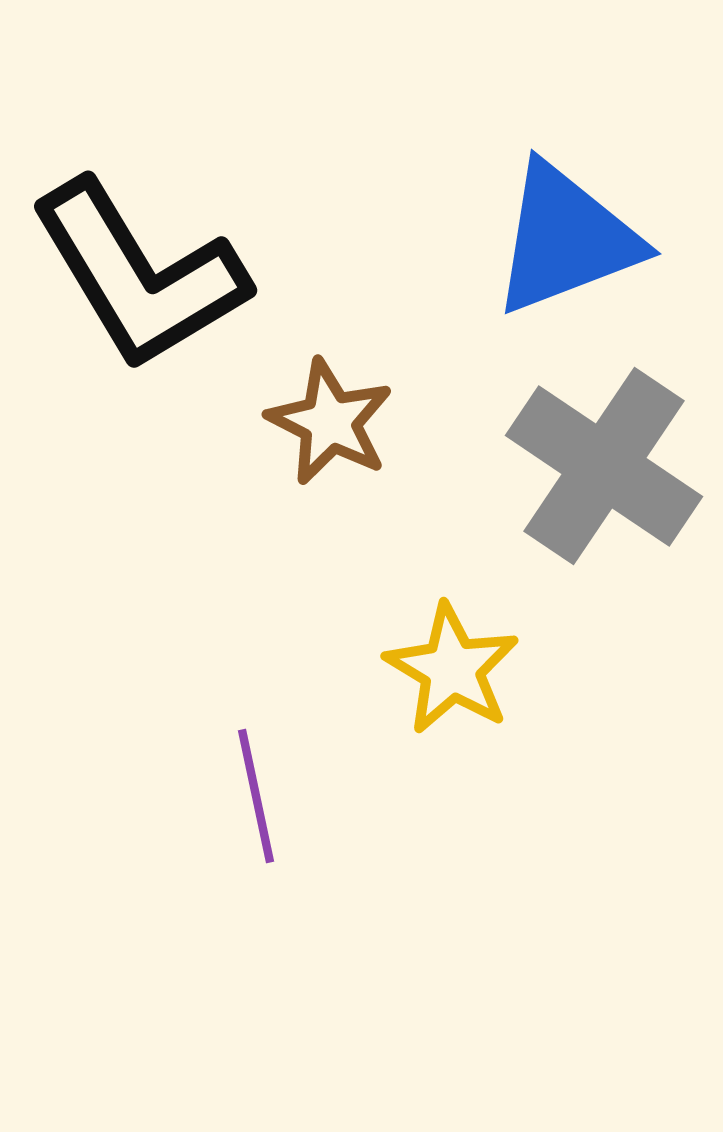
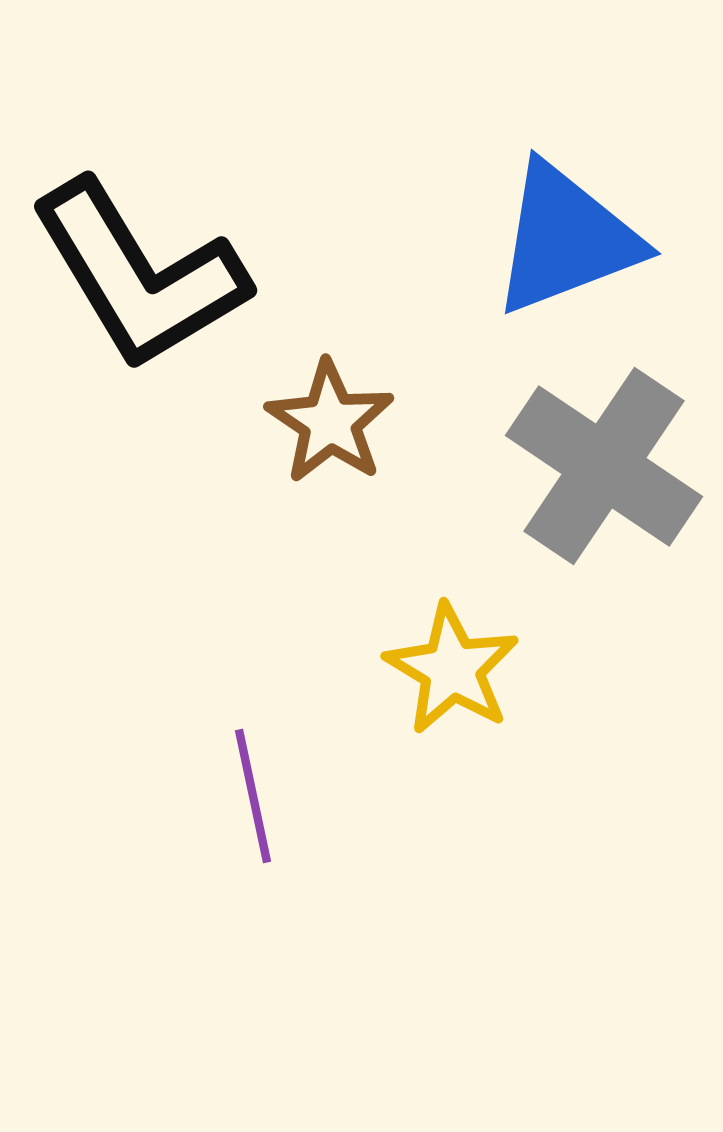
brown star: rotated 7 degrees clockwise
purple line: moved 3 px left
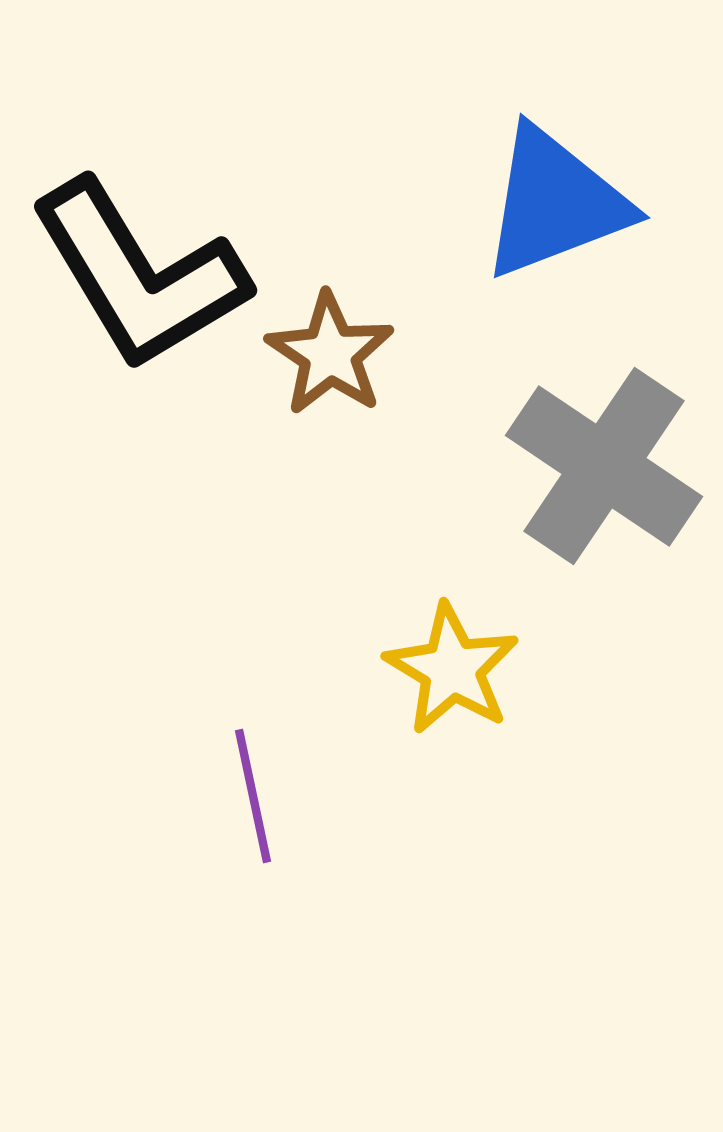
blue triangle: moved 11 px left, 36 px up
brown star: moved 68 px up
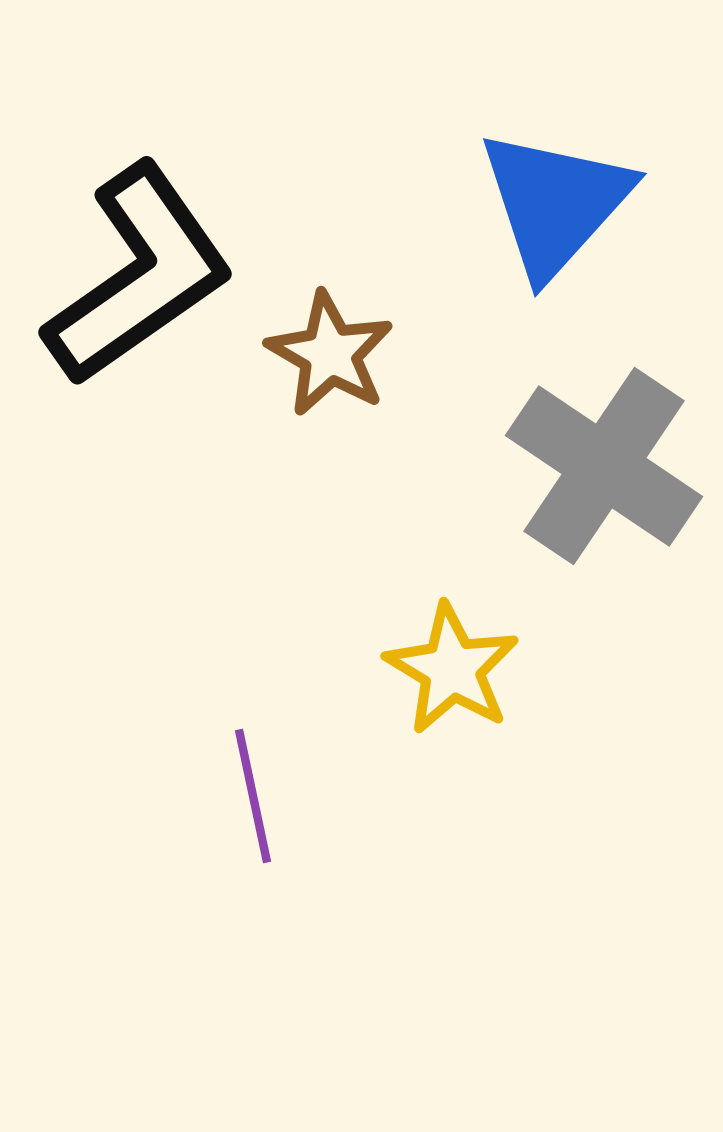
blue triangle: rotated 27 degrees counterclockwise
black L-shape: rotated 94 degrees counterclockwise
brown star: rotated 4 degrees counterclockwise
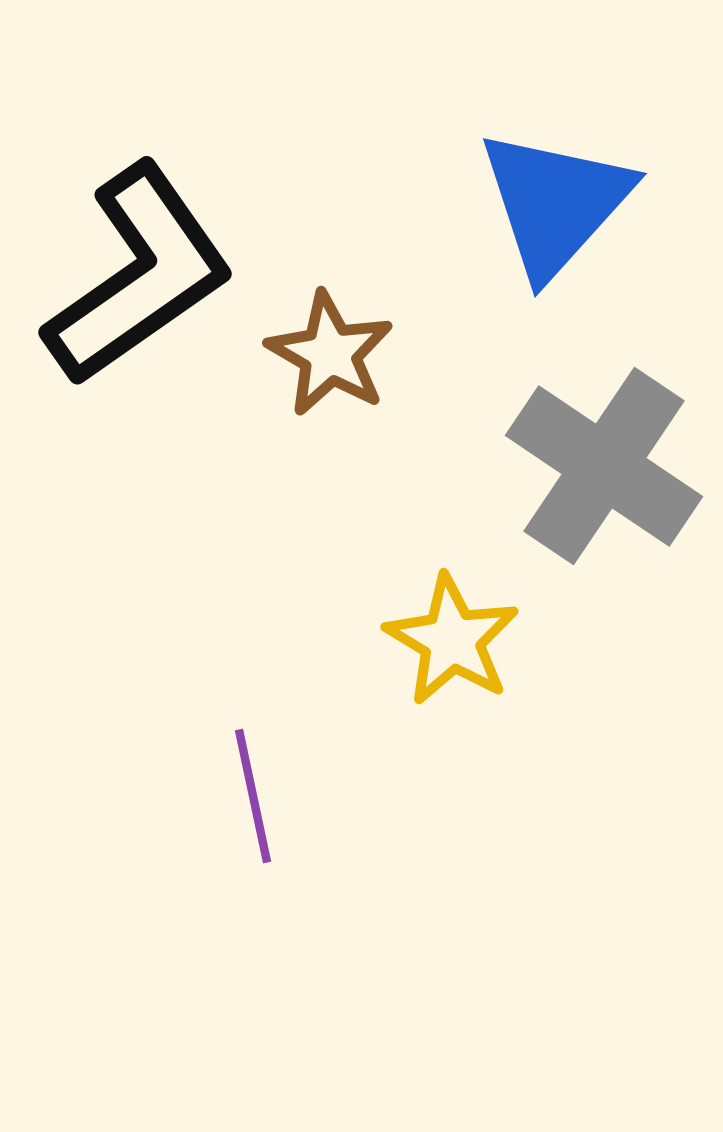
yellow star: moved 29 px up
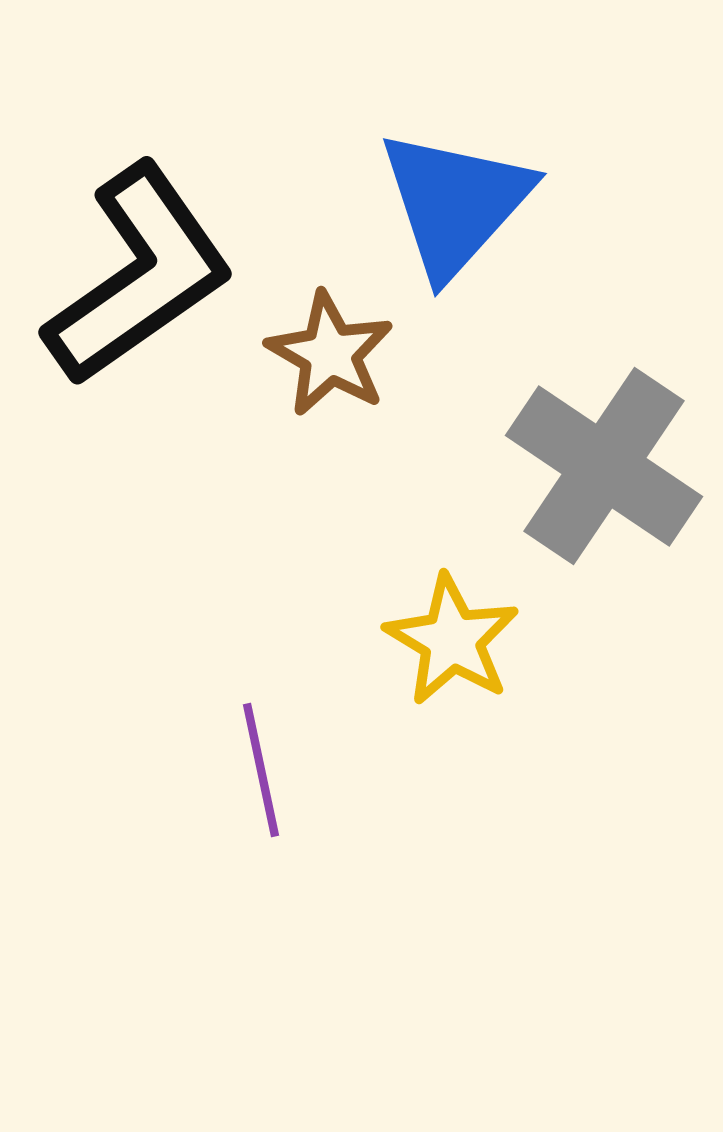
blue triangle: moved 100 px left
purple line: moved 8 px right, 26 px up
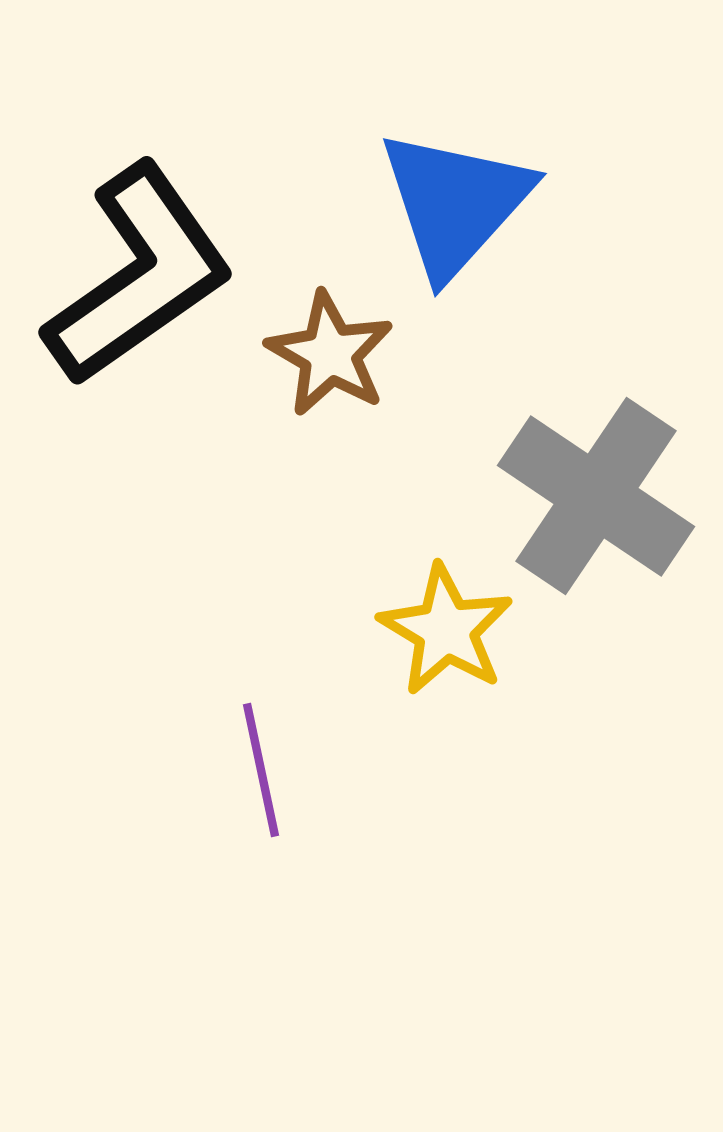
gray cross: moved 8 px left, 30 px down
yellow star: moved 6 px left, 10 px up
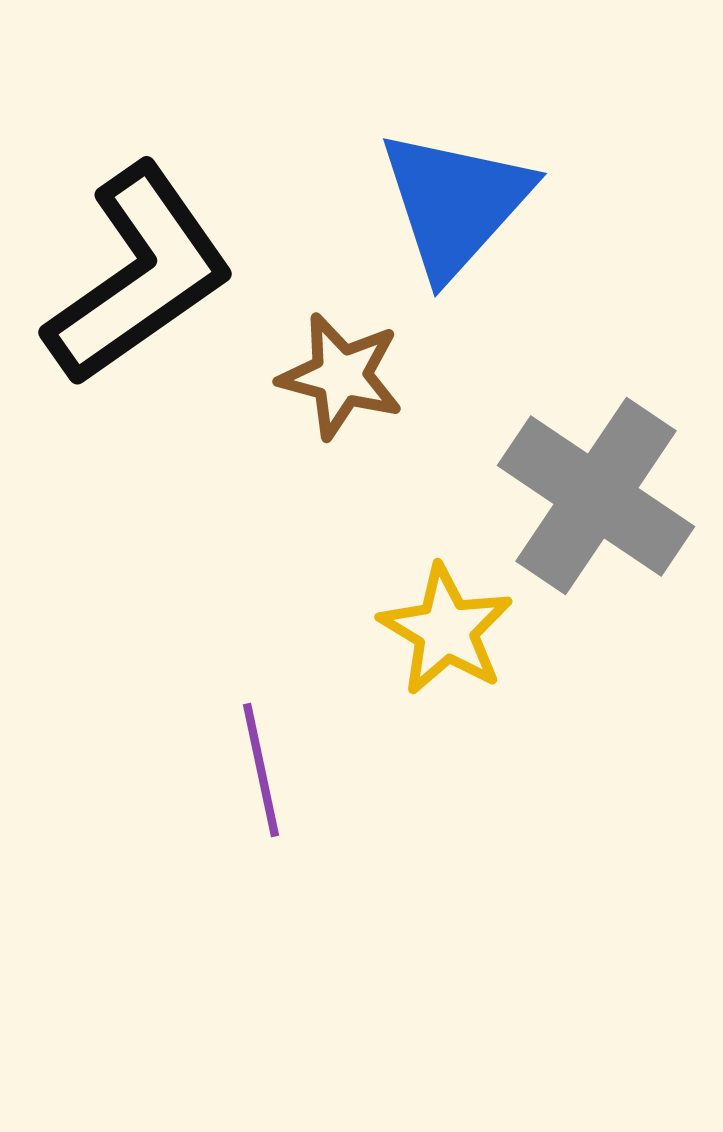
brown star: moved 11 px right, 22 px down; rotated 15 degrees counterclockwise
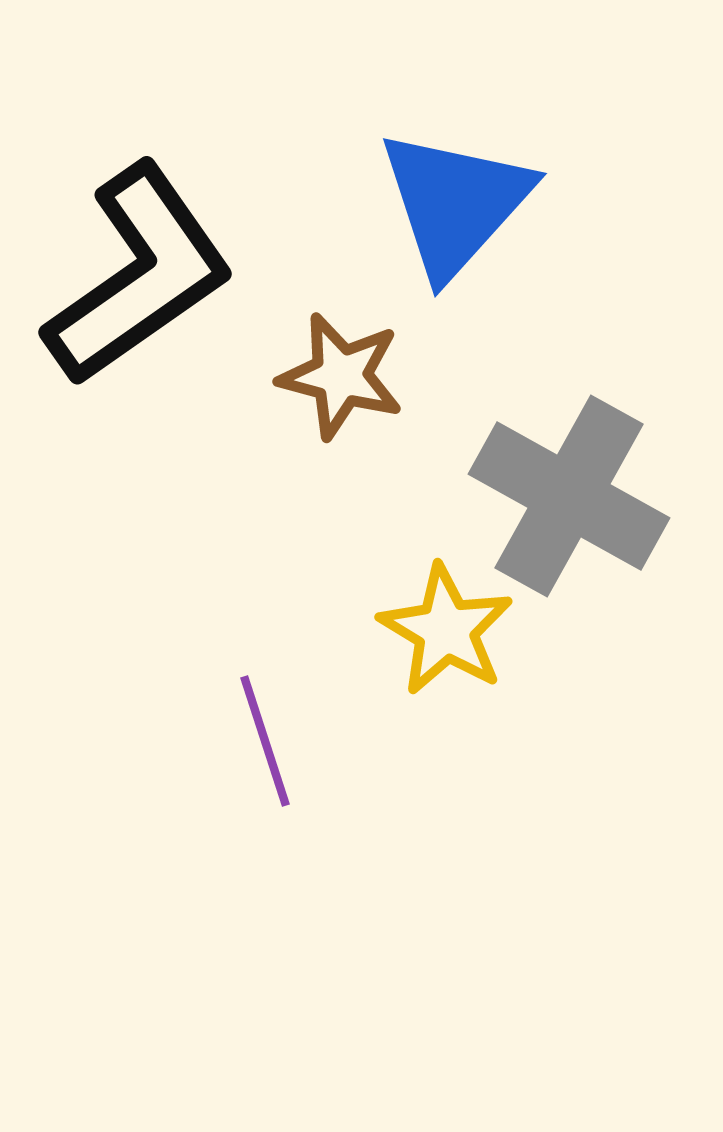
gray cross: moved 27 px left; rotated 5 degrees counterclockwise
purple line: moved 4 px right, 29 px up; rotated 6 degrees counterclockwise
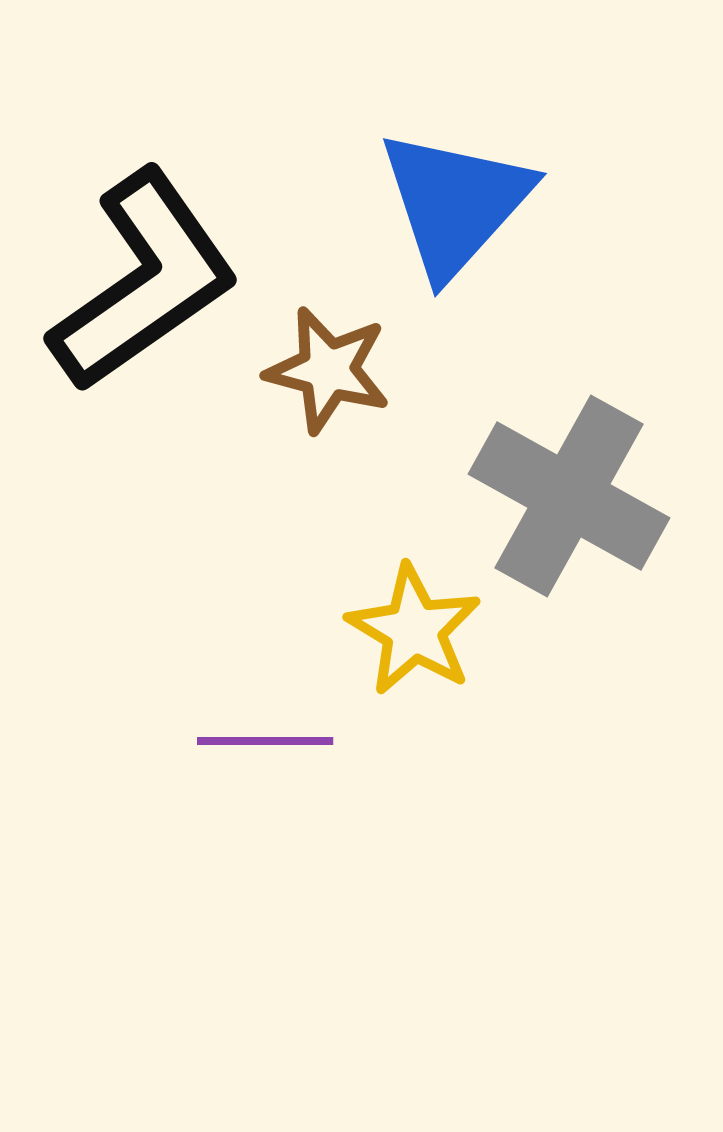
black L-shape: moved 5 px right, 6 px down
brown star: moved 13 px left, 6 px up
yellow star: moved 32 px left
purple line: rotated 72 degrees counterclockwise
